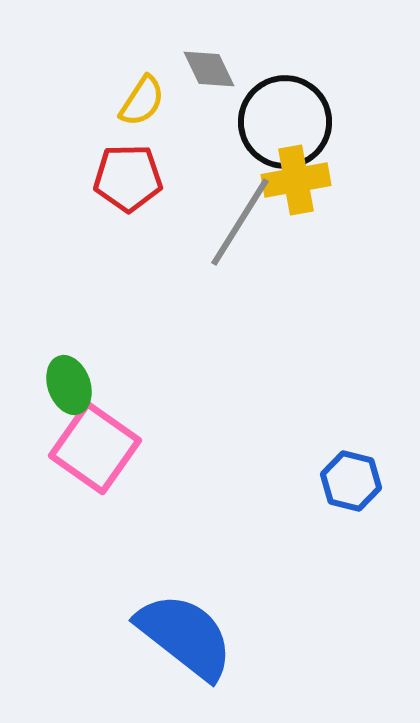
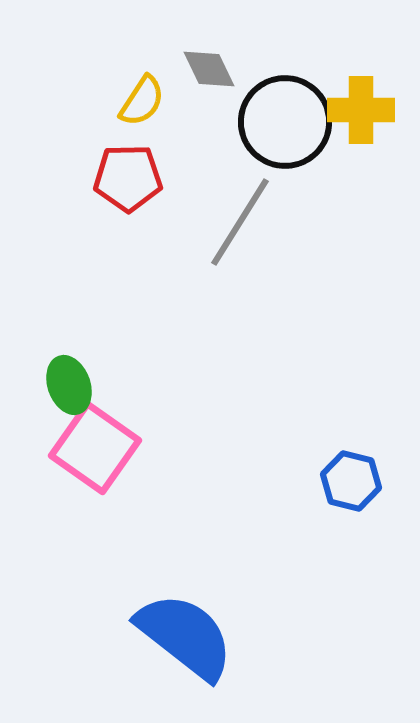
yellow cross: moved 65 px right, 70 px up; rotated 10 degrees clockwise
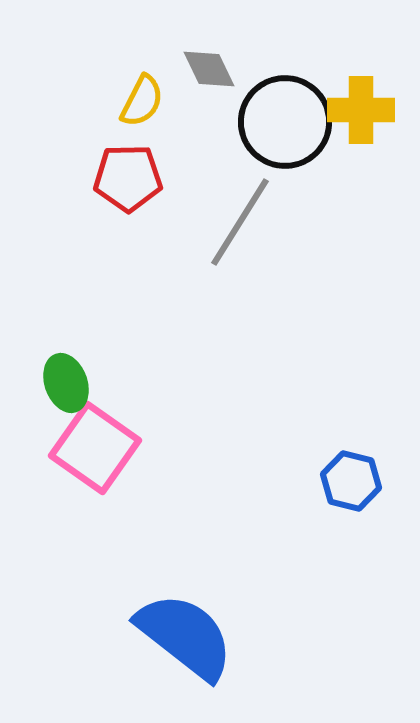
yellow semicircle: rotated 6 degrees counterclockwise
green ellipse: moved 3 px left, 2 px up
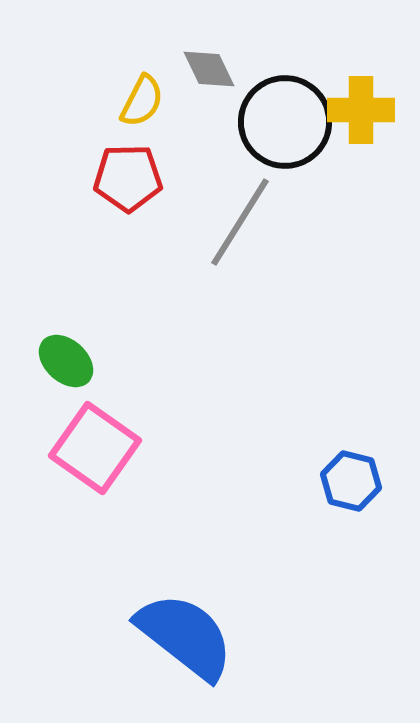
green ellipse: moved 22 px up; rotated 28 degrees counterclockwise
